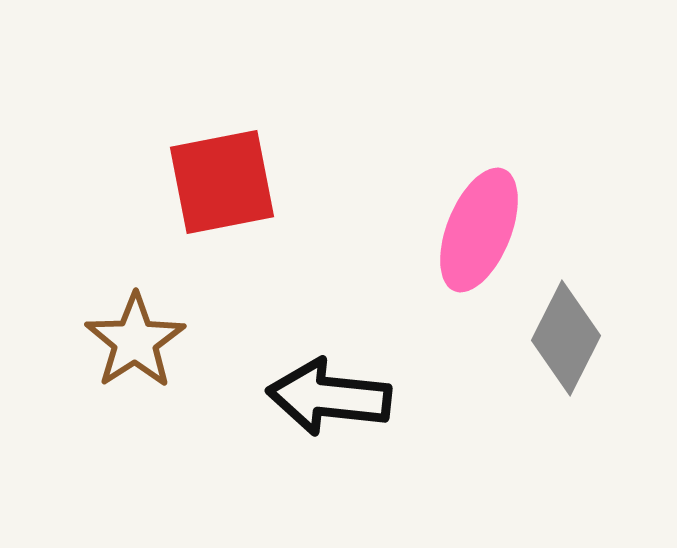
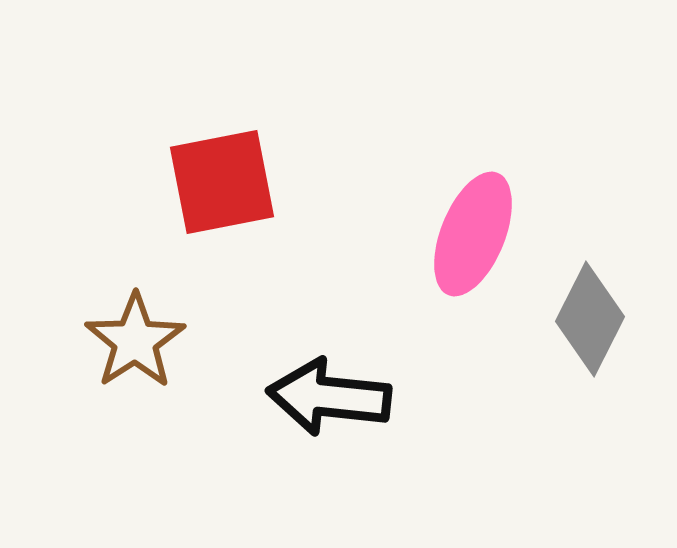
pink ellipse: moved 6 px left, 4 px down
gray diamond: moved 24 px right, 19 px up
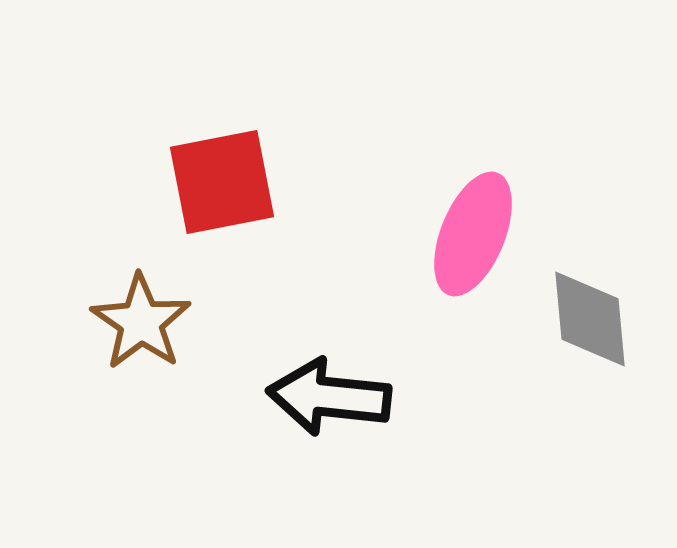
gray diamond: rotated 32 degrees counterclockwise
brown star: moved 6 px right, 19 px up; rotated 4 degrees counterclockwise
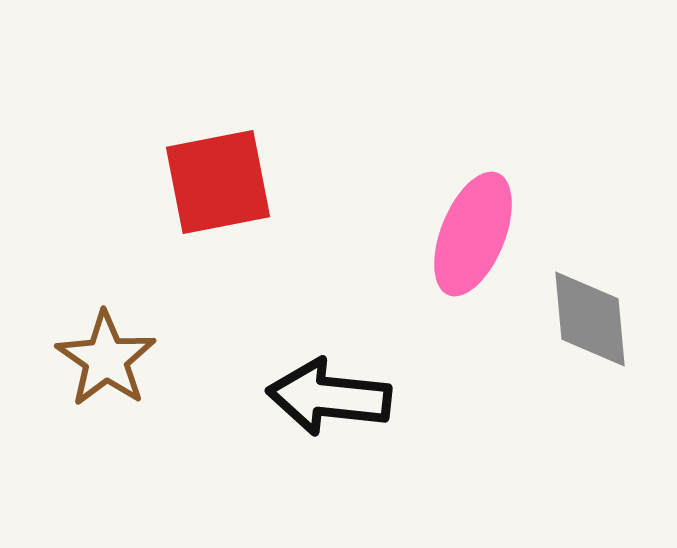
red square: moved 4 px left
brown star: moved 35 px left, 37 px down
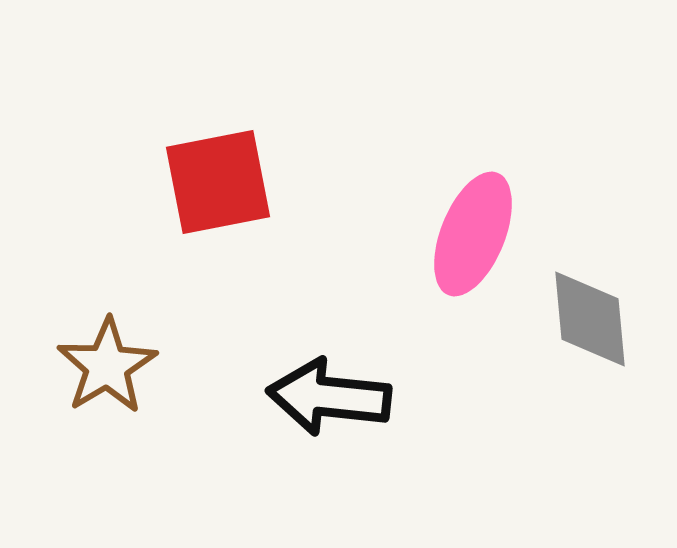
brown star: moved 1 px right, 7 px down; rotated 6 degrees clockwise
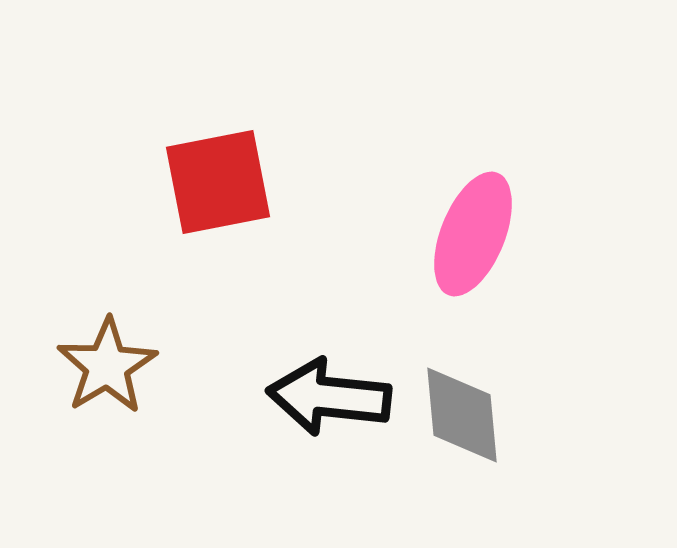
gray diamond: moved 128 px left, 96 px down
